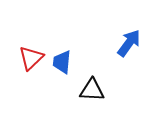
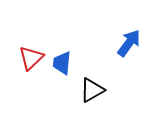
blue trapezoid: moved 1 px down
black triangle: rotated 32 degrees counterclockwise
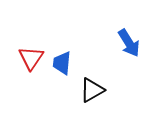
blue arrow: rotated 112 degrees clockwise
red triangle: rotated 12 degrees counterclockwise
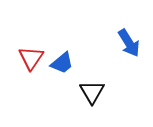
blue trapezoid: rotated 135 degrees counterclockwise
black triangle: moved 2 px down; rotated 32 degrees counterclockwise
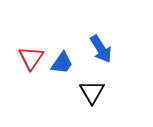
blue arrow: moved 28 px left, 6 px down
blue trapezoid: rotated 15 degrees counterclockwise
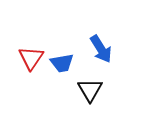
blue trapezoid: rotated 45 degrees clockwise
black triangle: moved 2 px left, 2 px up
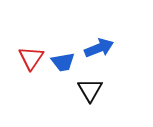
blue arrow: moved 2 px left, 1 px up; rotated 80 degrees counterclockwise
blue trapezoid: moved 1 px right, 1 px up
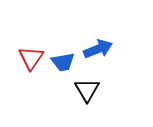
blue arrow: moved 1 px left, 1 px down
black triangle: moved 3 px left
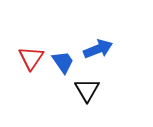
blue trapezoid: rotated 115 degrees counterclockwise
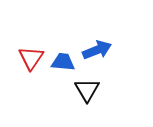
blue arrow: moved 1 px left, 1 px down
blue trapezoid: rotated 50 degrees counterclockwise
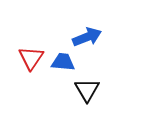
blue arrow: moved 10 px left, 13 px up
